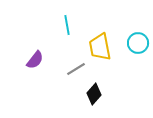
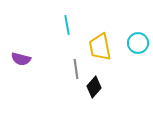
purple semicircle: moved 14 px left, 1 px up; rotated 66 degrees clockwise
gray line: rotated 66 degrees counterclockwise
black diamond: moved 7 px up
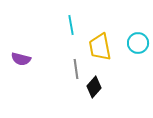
cyan line: moved 4 px right
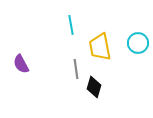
purple semicircle: moved 5 px down; rotated 48 degrees clockwise
black diamond: rotated 25 degrees counterclockwise
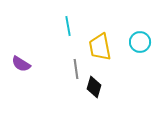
cyan line: moved 3 px left, 1 px down
cyan circle: moved 2 px right, 1 px up
purple semicircle: rotated 30 degrees counterclockwise
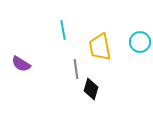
cyan line: moved 5 px left, 4 px down
black diamond: moved 3 px left, 2 px down
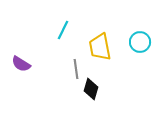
cyan line: rotated 36 degrees clockwise
